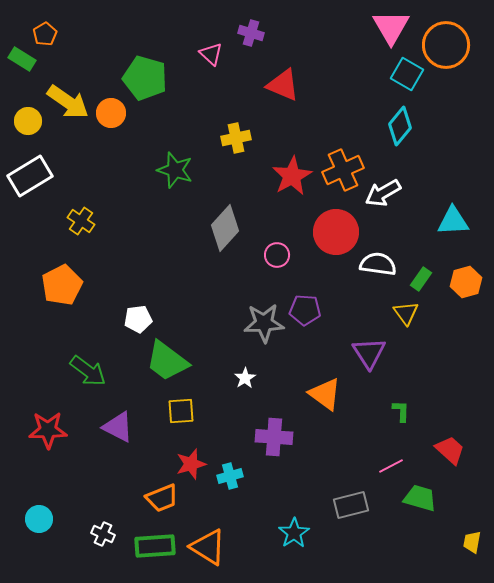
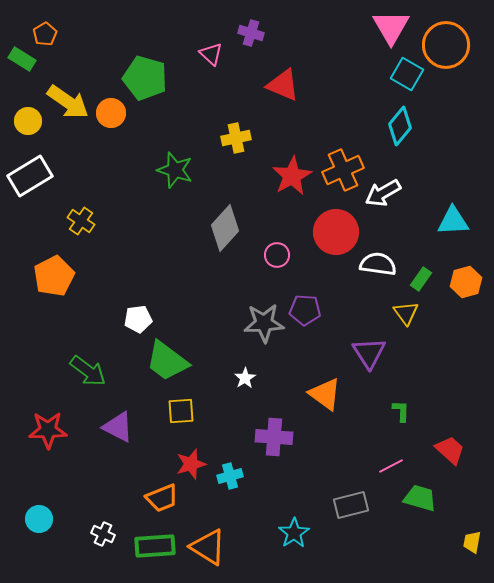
orange pentagon at (62, 285): moved 8 px left, 9 px up
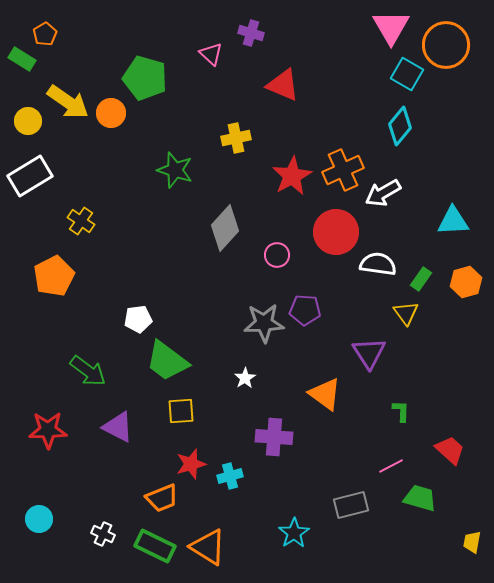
green rectangle at (155, 546): rotated 30 degrees clockwise
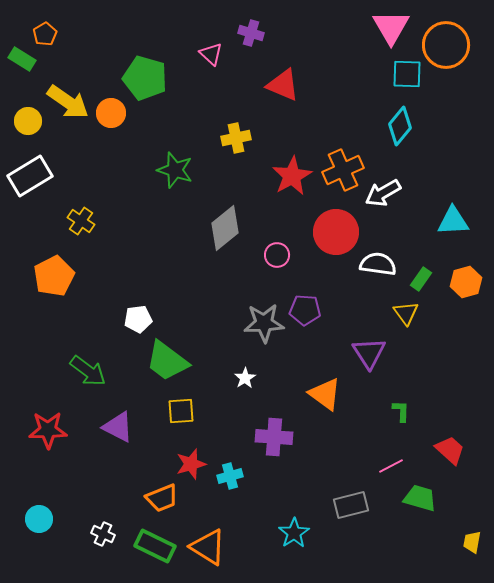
cyan square at (407, 74): rotated 28 degrees counterclockwise
gray diamond at (225, 228): rotated 9 degrees clockwise
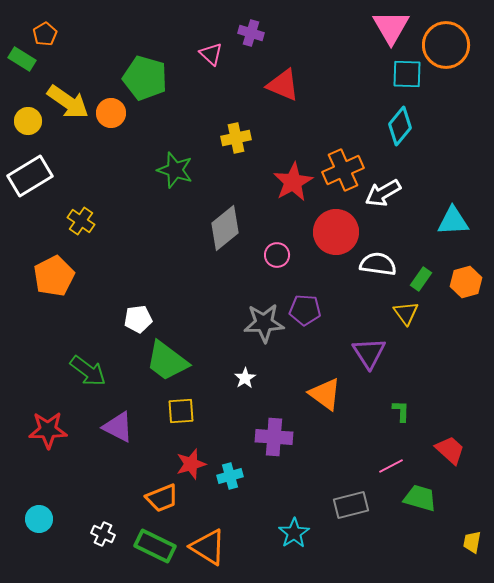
red star at (292, 176): moved 1 px right, 6 px down
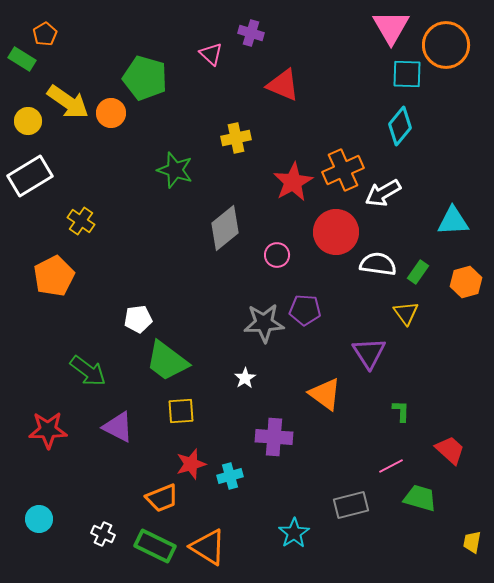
green rectangle at (421, 279): moved 3 px left, 7 px up
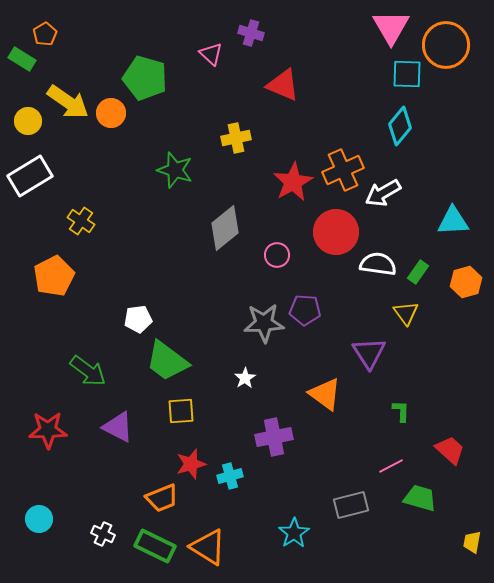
purple cross at (274, 437): rotated 15 degrees counterclockwise
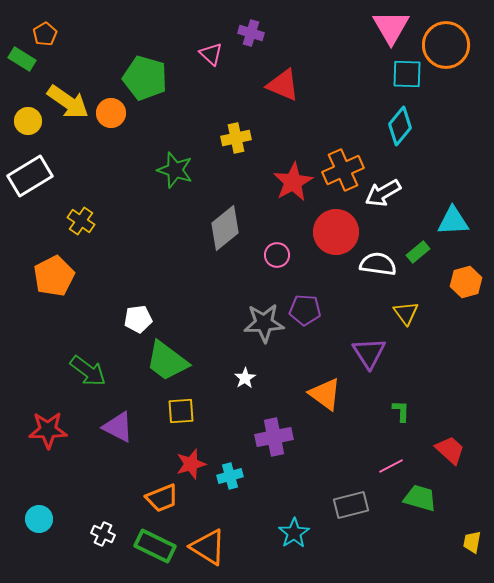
green rectangle at (418, 272): moved 20 px up; rotated 15 degrees clockwise
